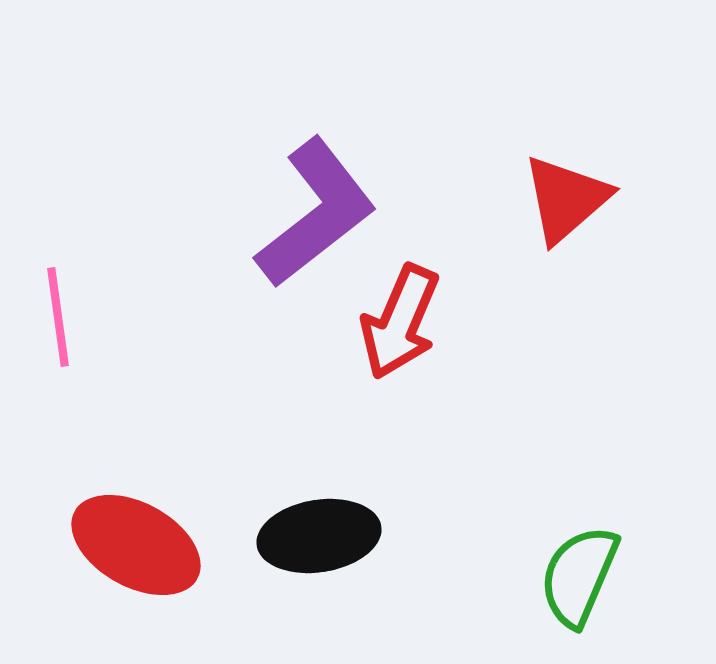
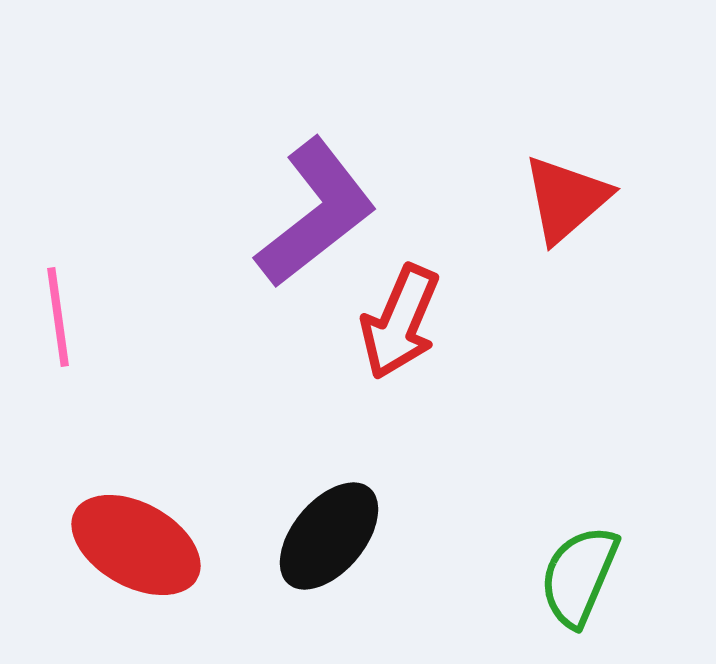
black ellipse: moved 10 px right; rotated 41 degrees counterclockwise
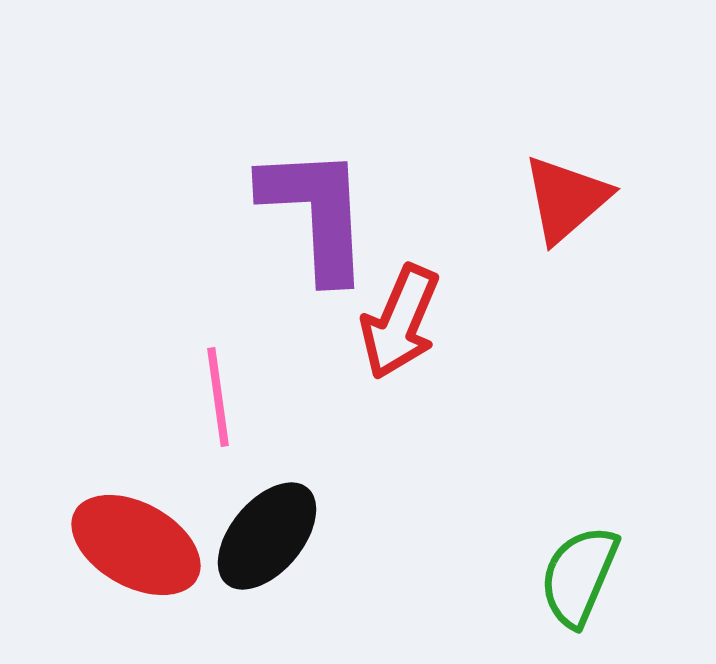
purple L-shape: rotated 55 degrees counterclockwise
pink line: moved 160 px right, 80 px down
black ellipse: moved 62 px left
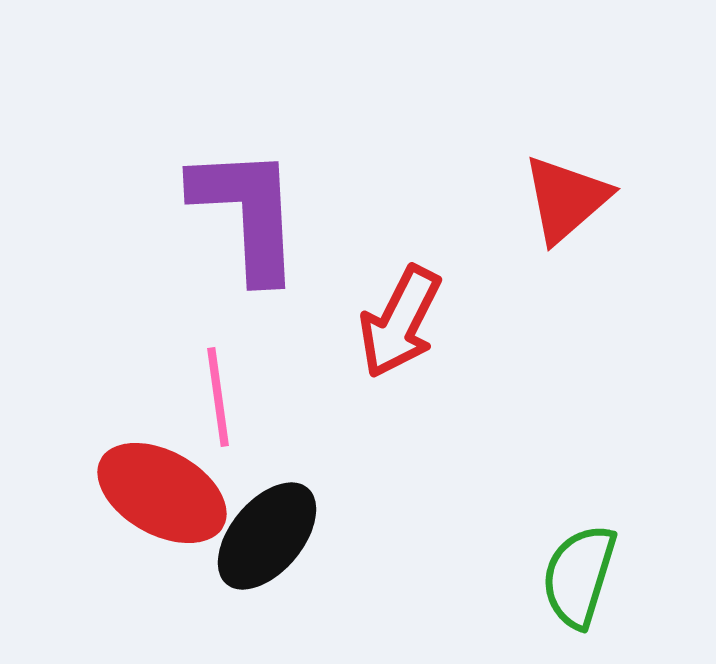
purple L-shape: moved 69 px left
red arrow: rotated 4 degrees clockwise
red ellipse: moved 26 px right, 52 px up
green semicircle: rotated 6 degrees counterclockwise
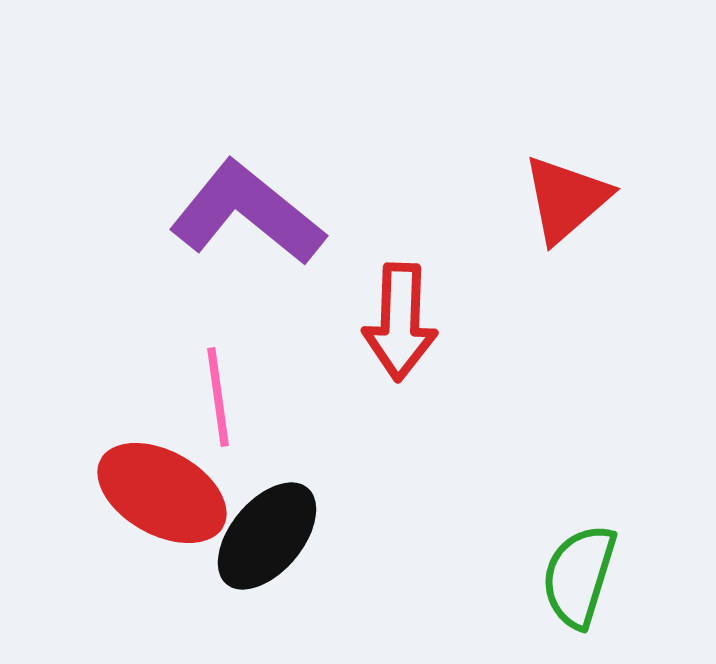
purple L-shape: rotated 48 degrees counterclockwise
red arrow: rotated 25 degrees counterclockwise
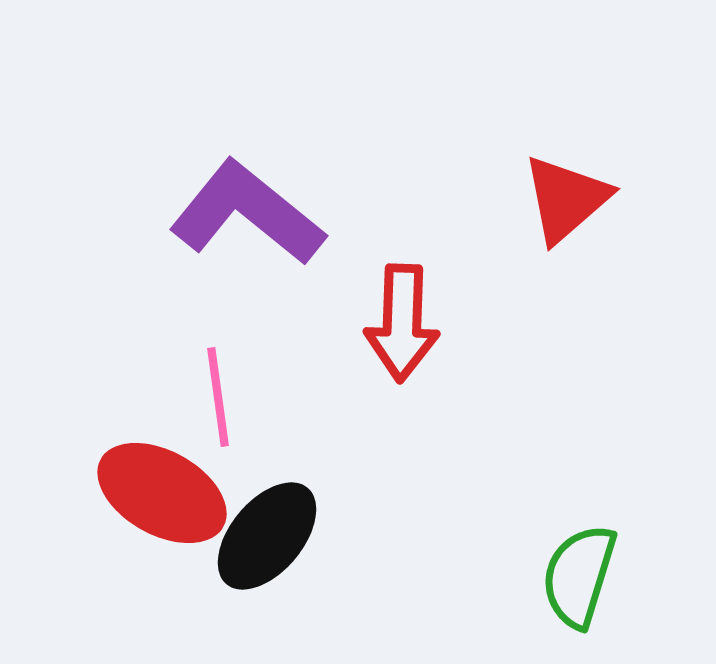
red arrow: moved 2 px right, 1 px down
